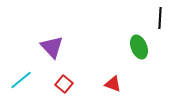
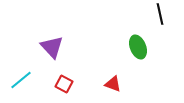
black line: moved 4 px up; rotated 15 degrees counterclockwise
green ellipse: moved 1 px left
red square: rotated 12 degrees counterclockwise
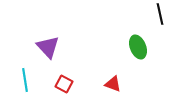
purple triangle: moved 4 px left
cyan line: moved 4 px right; rotated 60 degrees counterclockwise
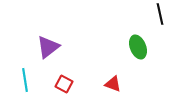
purple triangle: rotated 35 degrees clockwise
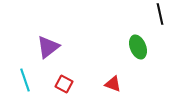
cyan line: rotated 10 degrees counterclockwise
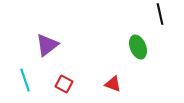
purple triangle: moved 1 px left, 2 px up
